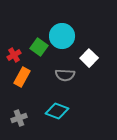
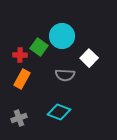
red cross: moved 6 px right; rotated 32 degrees clockwise
orange rectangle: moved 2 px down
cyan diamond: moved 2 px right, 1 px down
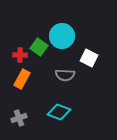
white square: rotated 18 degrees counterclockwise
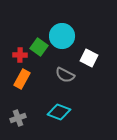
gray semicircle: rotated 24 degrees clockwise
gray cross: moved 1 px left
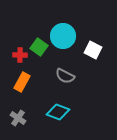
cyan circle: moved 1 px right
white square: moved 4 px right, 8 px up
gray semicircle: moved 1 px down
orange rectangle: moved 3 px down
cyan diamond: moved 1 px left
gray cross: rotated 35 degrees counterclockwise
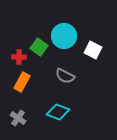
cyan circle: moved 1 px right
red cross: moved 1 px left, 2 px down
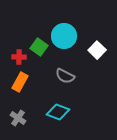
white square: moved 4 px right; rotated 18 degrees clockwise
orange rectangle: moved 2 px left
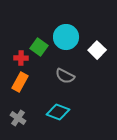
cyan circle: moved 2 px right, 1 px down
red cross: moved 2 px right, 1 px down
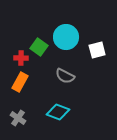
white square: rotated 30 degrees clockwise
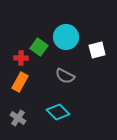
cyan diamond: rotated 25 degrees clockwise
